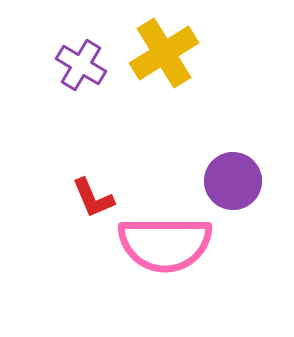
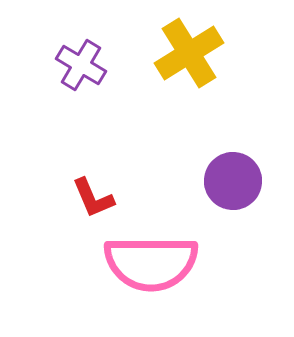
yellow cross: moved 25 px right
pink semicircle: moved 14 px left, 19 px down
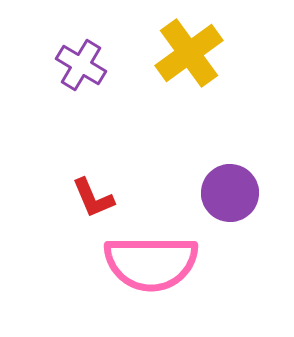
yellow cross: rotated 4 degrees counterclockwise
purple circle: moved 3 px left, 12 px down
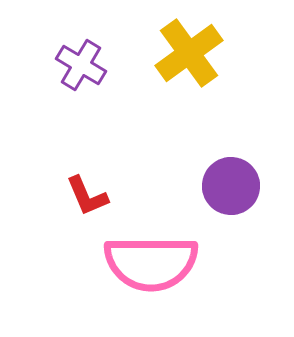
purple circle: moved 1 px right, 7 px up
red L-shape: moved 6 px left, 2 px up
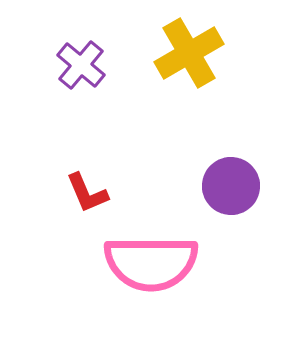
yellow cross: rotated 6 degrees clockwise
purple cross: rotated 9 degrees clockwise
red L-shape: moved 3 px up
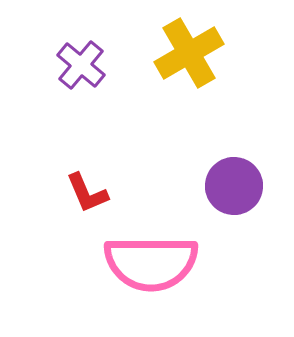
purple circle: moved 3 px right
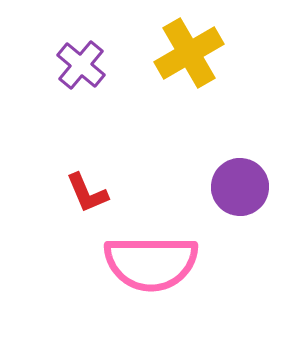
purple circle: moved 6 px right, 1 px down
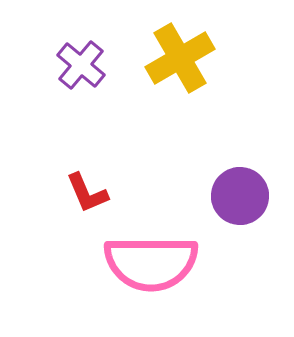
yellow cross: moved 9 px left, 5 px down
purple circle: moved 9 px down
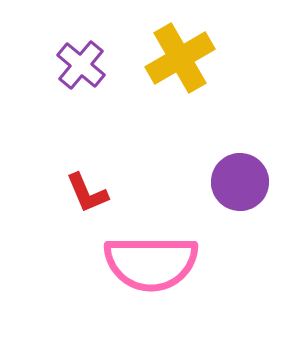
purple circle: moved 14 px up
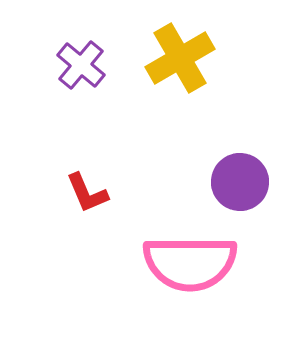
pink semicircle: moved 39 px right
